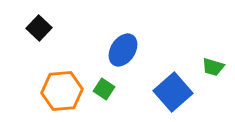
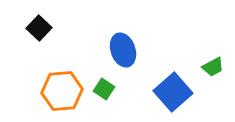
blue ellipse: rotated 52 degrees counterclockwise
green trapezoid: rotated 45 degrees counterclockwise
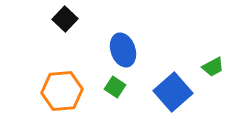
black square: moved 26 px right, 9 px up
green square: moved 11 px right, 2 px up
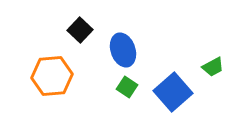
black square: moved 15 px right, 11 px down
green square: moved 12 px right
orange hexagon: moved 10 px left, 15 px up
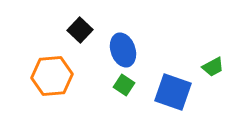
green square: moved 3 px left, 2 px up
blue square: rotated 30 degrees counterclockwise
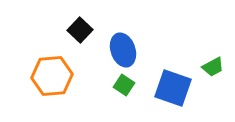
blue square: moved 4 px up
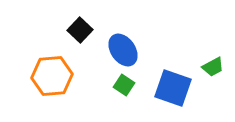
blue ellipse: rotated 16 degrees counterclockwise
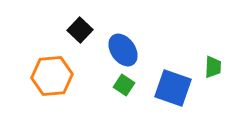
green trapezoid: rotated 60 degrees counterclockwise
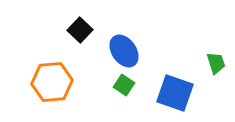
blue ellipse: moved 1 px right, 1 px down
green trapezoid: moved 3 px right, 4 px up; rotated 20 degrees counterclockwise
orange hexagon: moved 6 px down
blue square: moved 2 px right, 5 px down
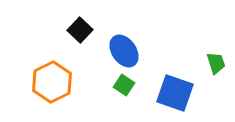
orange hexagon: rotated 21 degrees counterclockwise
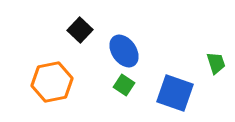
orange hexagon: rotated 15 degrees clockwise
